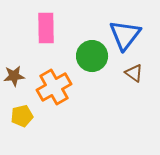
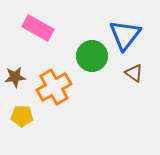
pink rectangle: moved 8 px left; rotated 60 degrees counterclockwise
brown star: moved 1 px right, 1 px down
yellow pentagon: rotated 15 degrees clockwise
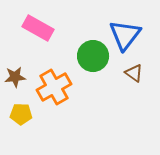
green circle: moved 1 px right
yellow pentagon: moved 1 px left, 2 px up
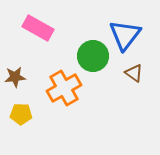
orange cross: moved 10 px right, 1 px down
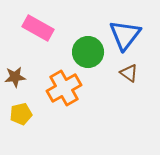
green circle: moved 5 px left, 4 px up
brown triangle: moved 5 px left
yellow pentagon: rotated 15 degrees counterclockwise
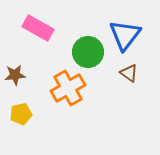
brown star: moved 2 px up
orange cross: moved 4 px right
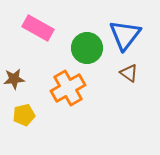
green circle: moved 1 px left, 4 px up
brown star: moved 1 px left, 4 px down
yellow pentagon: moved 3 px right, 1 px down
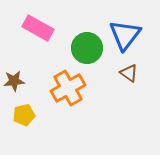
brown star: moved 2 px down
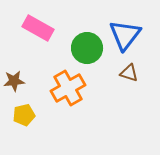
brown triangle: rotated 18 degrees counterclockwise
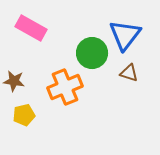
pink rectangle: moved 7 px left
green circle: moved 5 px right, 5 px down
brown star: rotated 15 degrees clockwise
orange cross: moved 3 px left, 1 px up; rotated 8 degrees clockwise
